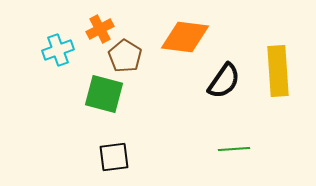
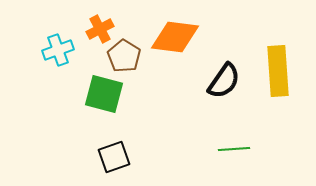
orange diamond: moved 10 px left
brown pentagon: moved 1 px left
black square: rotated 12 degrees counterclockwise
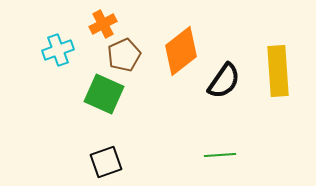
orange cross: moved 3 px right, 5 px up
orange diamond: moved 6 px right, 14 px down; rotated 45 degrees counterclockwise
brown pentagon: moved 1 px up; rotated 16 degrees clockwise
green square: rotated 9 degrees clockwise
green line: moved 14 px left, 6 px down
black square: moved 8 px left, 5 px down
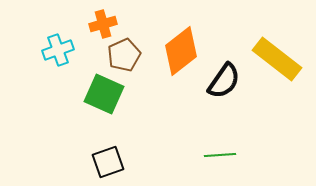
orange cross: rotated 12 degrees clockwise
yellow rectangle: moved 1 px left, 12 px up; rotated 48 degrees counterclockwise
black square: moved 2 px right
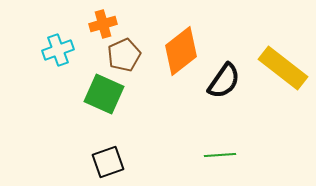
yellow rectangle: moved 6 px right, 9 px down
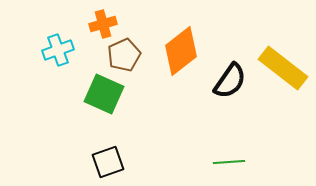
black semicircle: moved 6 px right
green line: moved 9 px right, 7 px down
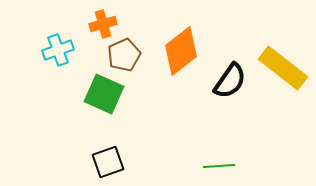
green line: moved 10 px left, 4 px down
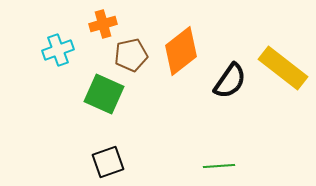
brown pentagon: moved 7 px right; rotated 12 degrees clockwise
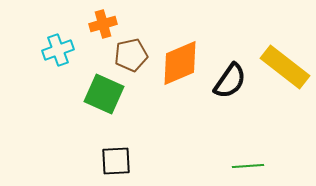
orange diamond: moved 1 px left, 12 px down; rotated 15 degrees clockwise
yellow rectangle: moved 2 px right, 1 px up
black square: moved 8 px right, 1 px up; rotated 16 degrees clockwise
green line: moved 29 px right
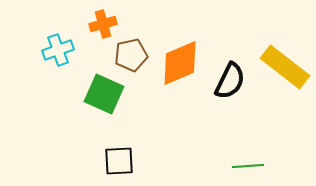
black semicircle: rotated 9 degrees counterclockwise
black square: moved 3 px right
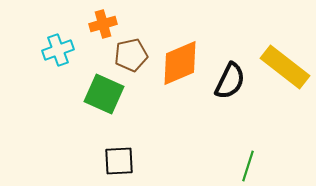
green line: rotated 68 degrees counterclockwise
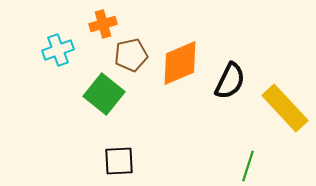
yellow rectangle: moved 41 px down; rotated 9 degrees clockwise
green square: rotated 15 degrees clockwise
